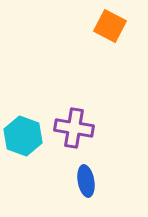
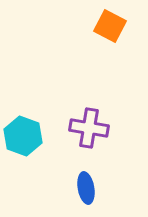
purple cross: moved 15 px right
blue ellipse: moved 7 px down
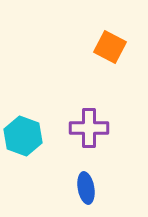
orange square: moved 21 px down
purple cross: rotated 9 degrees counterclockwise
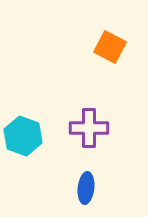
blue ellipse: rotated 16 degrees clockwise
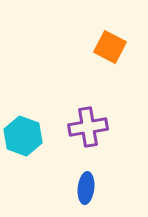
purple cross: moved 1 px left, 1 px up; rotated 9 degrees counterclockwise
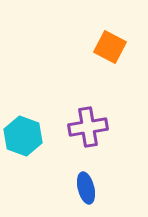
blue ellipse: rotated 20 degrees counterclockwise
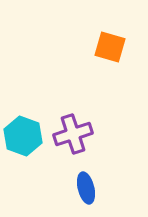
orange square: rotated 12 degrees counterclockwise
purple cross: moved 15 px left, 7 px down; rotated 9 degrees counterclockwise
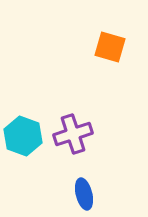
blue ellipse: moved 2 px left, 6 px down
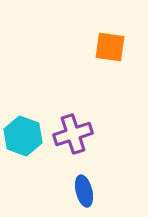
orange square: rotated 8 degrees counterclockwise
blue ellipse: moved 3 px up
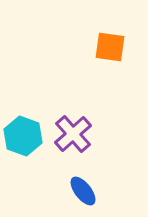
purple cross: rotated 24 degrees counterclockwise
blue ellipse: moved 1 px left; rotated 24 degrees counterclockwise
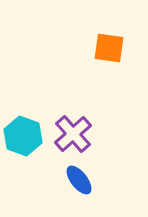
orange square: moved 1 px left, 1 px down
blue ellipse: moved 4 px left, 11 px up
